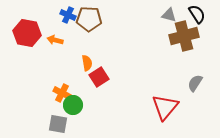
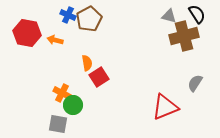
gray triangle: moved 1 px down
brown pentagon: rotated 30 degrees counterclockwise
red triangle: rotated 28 degrees clockwise
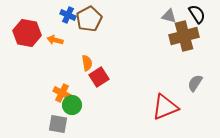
green circle: moved 1 px left
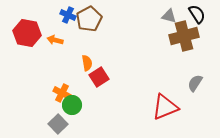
gray square: rotated 36 degrees clockwise
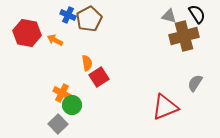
orange arrow: rotated 14 degrees clockwise
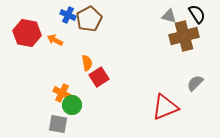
gray semicircle: rotated 12 degrees clockwise
gray square: rotated 36 degrees counterclockwise
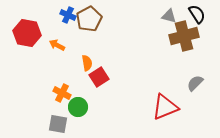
orange arrow: moved 2 px right, 5 px down
green circle: moved 6 px right, 2 px down
